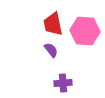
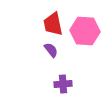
purple cross: moved 1 px down
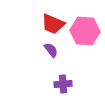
red trapezoid: rotated 55 degrees counterclockwise
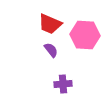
red trapezoid: moved 3 px left
pink hexagon: moved 4 px down
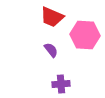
red trapezoid: moved 2 px right, 7 px up
purple cross: moved 2 px left
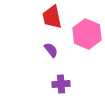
red trapezoid: rotated 55 degrees clockwise
pink hexagon: moved 2 px right, 1 px up; rotated 20 degrees clockwise
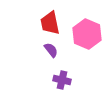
red trapezoid: moved 2 px left, 6 px down
purple cross: moved 1 px right, 4 px up; rotated 18 degrees clockwise
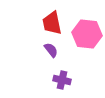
red trapezoid: moved 2 px right
pink hexagon: rotated 16 degrees counterclockwise
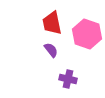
pink hexagon: rotated 12 degrees clockwise
purple cross: moved 6 px right, 1 px up
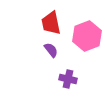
red trapezoid: moved 1 px left
pink hexagon: moved 2 px down; rotated 20 degrees clockwise
